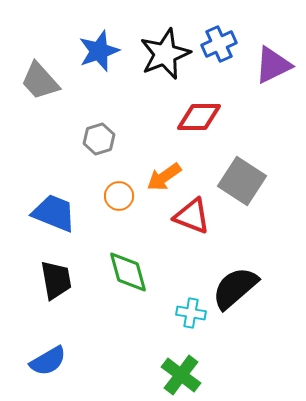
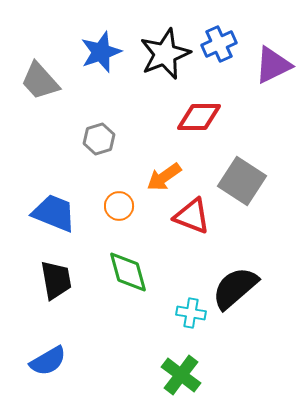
blue star: moved 2 px right, 1 px down
orange circle: moved 10 px down
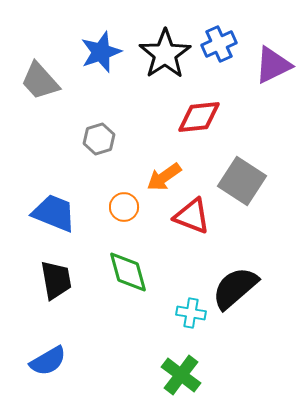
black star: rotated 12 degrees counterclockwise
red diamond: rotated 6 degrees counterclockwise
orange circle: moved 5 px right, 1 px down
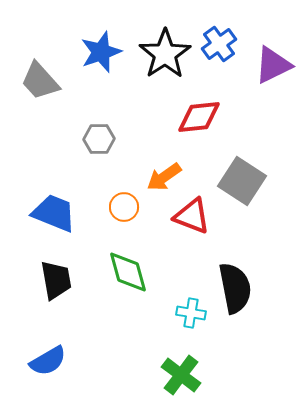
blue cross: rotated 12 degrees counterclockwise
gray hexagon: rotated 16 degrees clockwise
black semicircle: rotated 120 degrees clockwise
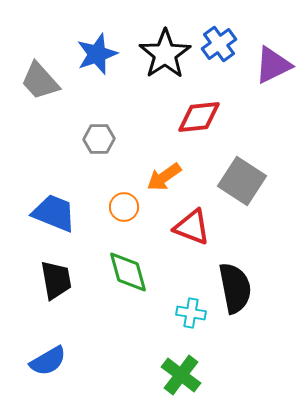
blue star: moved 4 px left, 2 px down
red triangle: moved 11 px down
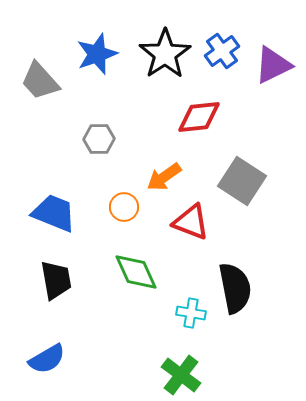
blue cross: moved 3 px right, 7 px down
red triangle: moved 1 px left, 5 px up
green diamond: moved 8 px right; rotated 9 degrees counterclockwise
blue semicircle: moved 1 px left, 2 px up
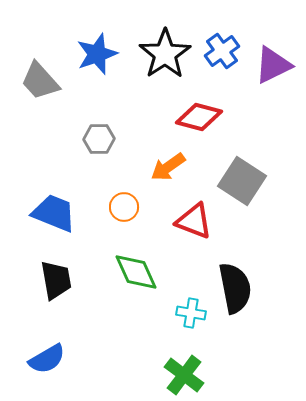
red diamond: rotated 21 degrees clockwise
orange arrow: moved 4 px right, 10 px up
red triangle: moved 3 px right, 1 px up
green cross: moved 3 px right
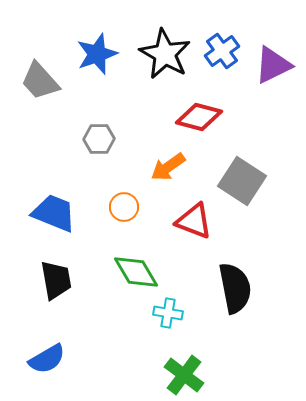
black star: rotated 9 degrees counterclockwise
green diamond: rotated 6 degrees counterclockwise
cyan cross: moved 23 px left
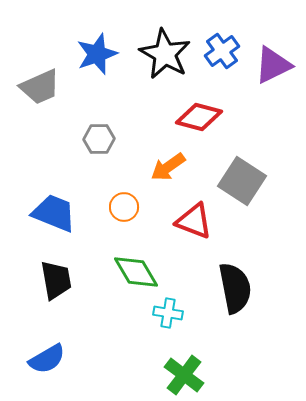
gray trapezoid: moved 6 px down; rotated 72 degrees counterclockwise
